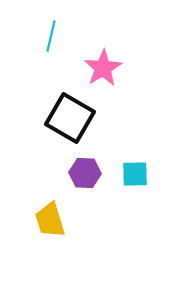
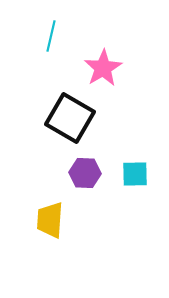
yellow trapezoid: rotated 21 degrees clockwise
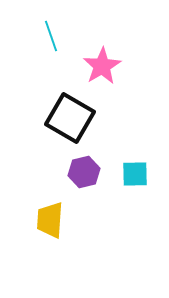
cyan line: rotated 32 degrees counterclockwise
pink star: moved 1 px left, 2 px up
purple hexagon: moved 1 px left, 1 px up; rotated 16 degrees counterclockwise
